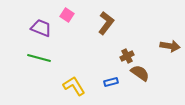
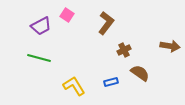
purple trapezoid: moved 2 px up; rotated 130 degrees clockwise
brown cross: moved 3 px left, 6 px up
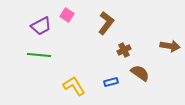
green line: moved 3 px up; rotated 10 degrees counterclockwise
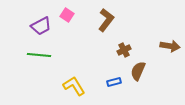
brown L-shape: moved 3 px up
brown semicircle: moved 2 px left, 2 px up; rotated 102 degrees counterclockwise
blue rectangle: moved 3 px right
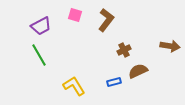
pink square: moved 8 px right; rotated 16 degrees counterclockwise
green line: rotated 55 degrees clockwise
brown semicircle: rotated 42 degrees clockwise
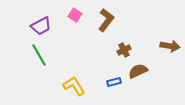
pink square: rotated 16 degrees clockwise
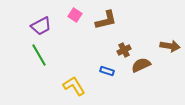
brown L-shape: rotated 40 degrees clockwise
brown semicircle: moved 3 px right, 6 px up
blue rectangle: moved 7 px left, 11 px up; rotated 32 degrees clockwise
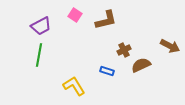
brown arrow: rotated 18 degrees clockwise
green line: rotated 40 degrees clockwise
